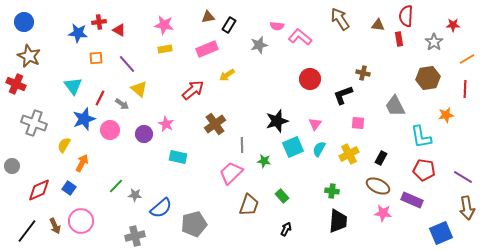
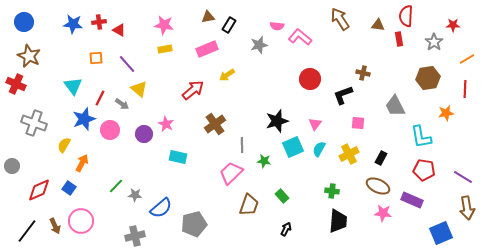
blue star at (78, 33): moved 5 px left, 9 px up
orange star at (446, 115): moved 2 px up
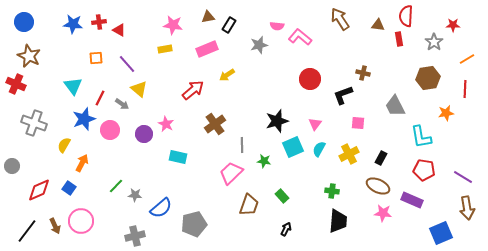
pink star at (164, 25): moved 9 px right
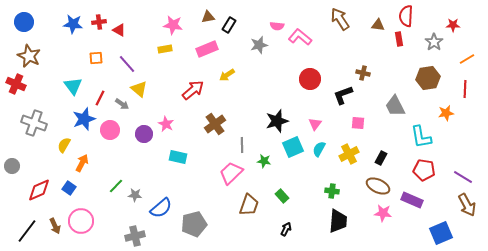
brown arrow at (467, 208): moved 3 px up; rotated 20 degrees counterclockwise
